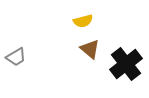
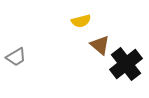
yellow semicircle: moved 2 px left
brown triangle: moved 10 px right, 4 px up
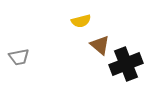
gray trapezoid: moved 3 px right; rotated 20 degrees clockwise
black cross: rotated 16 degrees clockwise
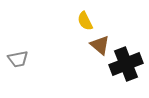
yellow semicircle: moved 4 px right; rotated 78 degrees clockwise
gray trapezoid: moved 1 px left, 2 px down
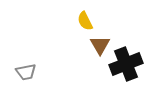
brown triangle: rotated 20 degrees clockwise
gray trapezoid: moved 8 px right, 13 px down
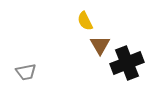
black cross: moved 1 px right, 1 px up
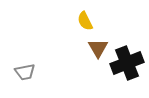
brown triangle: moved 2 px left, 3 px down
gray trapezoid: moved 1 px left
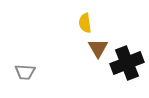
yellow semicircle: moved 2 px down; rotated 18 degrees clockwise
gray trapezoid: rotated 15 degrees clockwise
